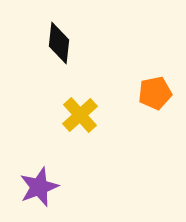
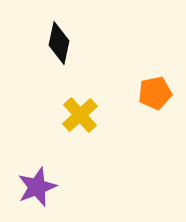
black diamond: rotated 6 degrees clockwise
purple star: moved 2 px left
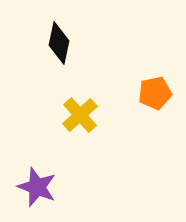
purple star: rotated 30 degrees counterclockwise
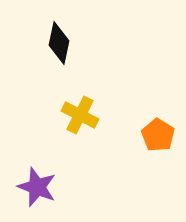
orange pentagon: moved 3 px right, 42 px down; rotated 28 degrees counterclockwise
yellow cross: rotated 21 degrees counterclockwise
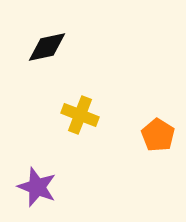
black diamond: moved 12 px left, 4 px down; rotated 66 degrees clockwise
yellow cross: rotated 6 degrees counterclockwise
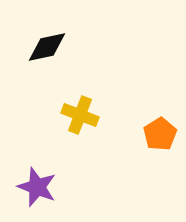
orange pentagon: moved 2 px right, 1 px up; rotated 8 degrees clockwise
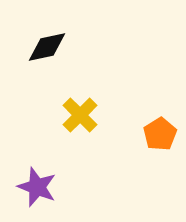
yellow cross: rotated 24 degrees clockwise
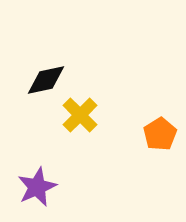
black diamond: moved 1 px left, 33 px down
purple star: rotated 27 degrees clockwise
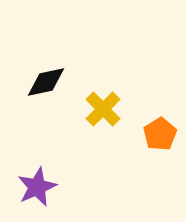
black diamond: moved 2 px down
yellow cross: moved 23 px right, 6 px up
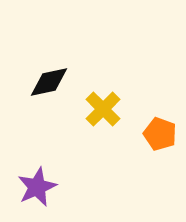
black diamond: moved 3 px right
orange pentagon: rotated 20 degrees counterclockwise
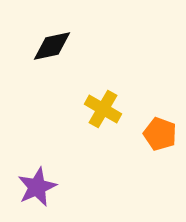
black diamond: moved 3 px right, 36 px up
yellow cross: rotated 15 degrees counterclockwise
